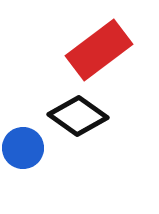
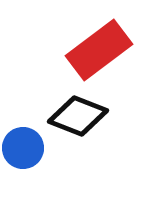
black diamond: rotated 14 degrees counterclockwise
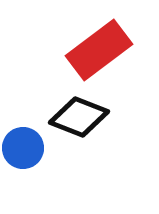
black diamond: moved 1 px right, 1 px down
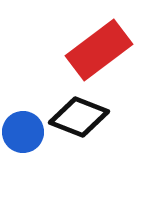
blue circle: moved 16 px up
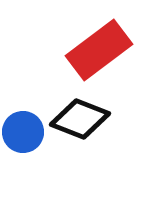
black diamond: moved 1 px right, 2 px down
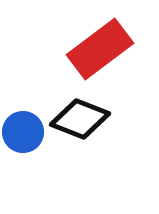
red rectangle: moved 1 px right, 1 px up
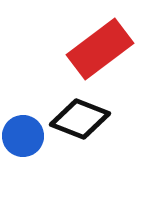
blue circle: moved 4 px down
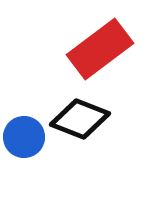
blue circle: moved 1 px right, 1 px down
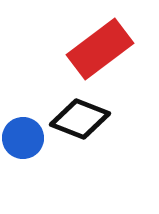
blue circle: moved 1 px left, 1 px down
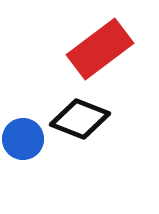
blue circle: moved 1 px down
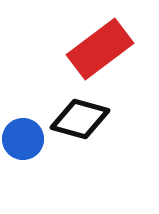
black diamond: rotated 6 degrees counterclockwise
